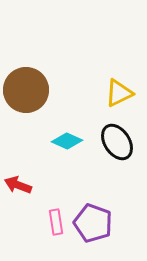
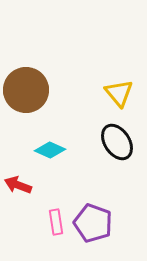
yellow triangle: rotated 44 degrees counterclockwise
cyan diamond: moved 17 px left, 9 px down
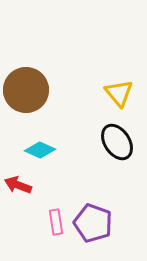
cyan diamond: moved 10 px left
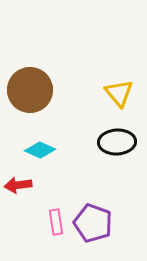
brown circle: moved 4 px right
black ellipse: rotated 60 degrees counterclockwise
red arrow: rotated 28 degrees counterclockwise
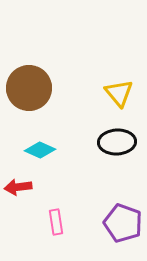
brown circle: moved 1 px left, 2 px up
red arrow: moved 2 px down
purple pentagon: moved 30 px right
